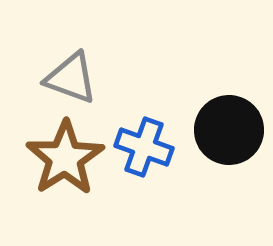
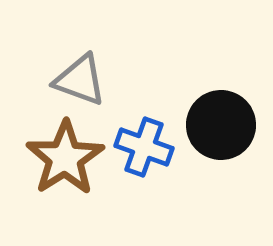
gray triangle: moved 9 px right, 2 px down
black circle: moved 8 px left, 5 px up
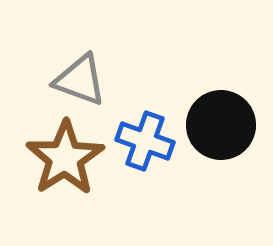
blue cross: moved 1 px right, 6 px up
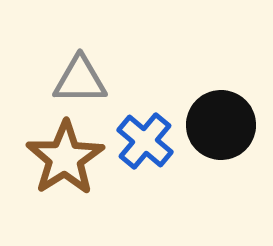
gray triangle: rotated 20 degrees counterclockwise
blue cross: rotated 20 degrees clockwise
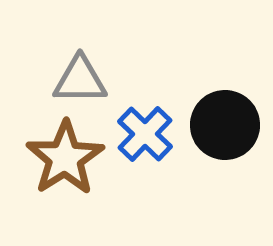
black circle: moved 4 px right
blue cross: moved 7 px up; rotated 4 degrees clockwise
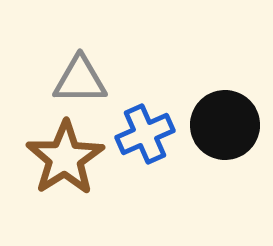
blue cross: rotated 22 degrees clockwise
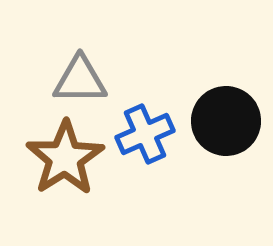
black circle: moved 1 px right, 4 px up
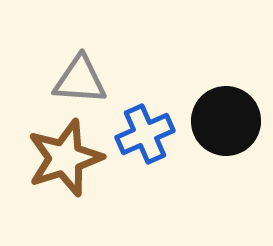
gray triangle: rotated 4 degrees clockwise
brown star: rotated 14 degrees clockwise
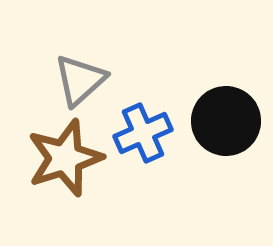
gray triangle: rotated 46 degrees counterclockwise
blue cross: moved 2 px left, 1 px up
